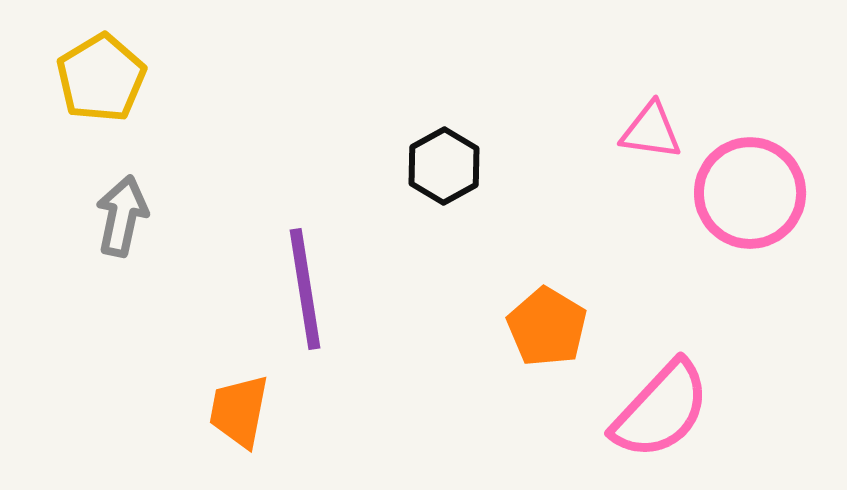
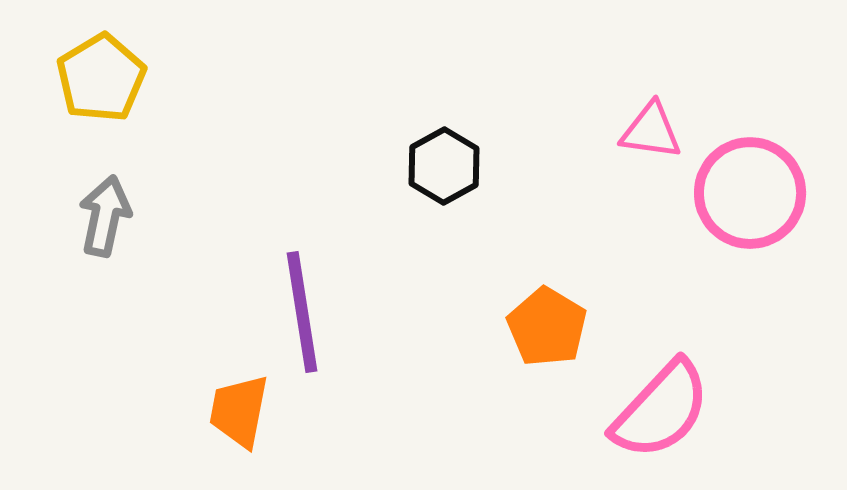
gray arrow: moved 17 px left
purple line: moved 3 px left, 23 px down
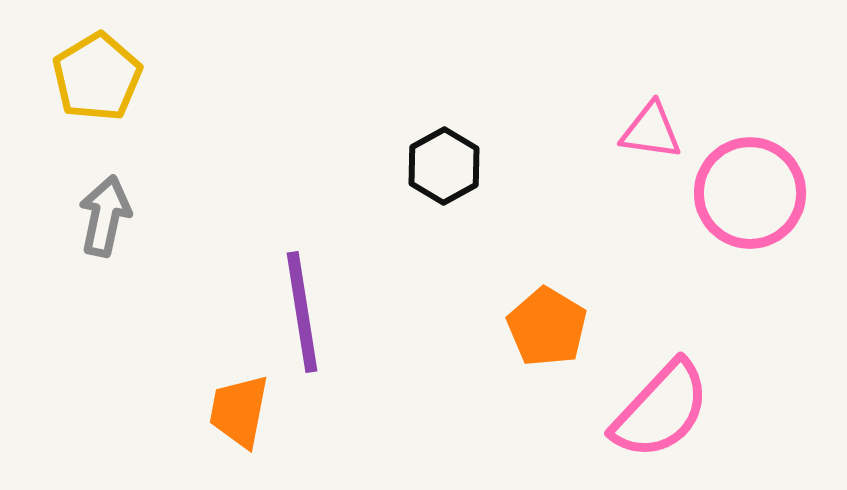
yellow pentagon: moved 4 px left, 1 px up
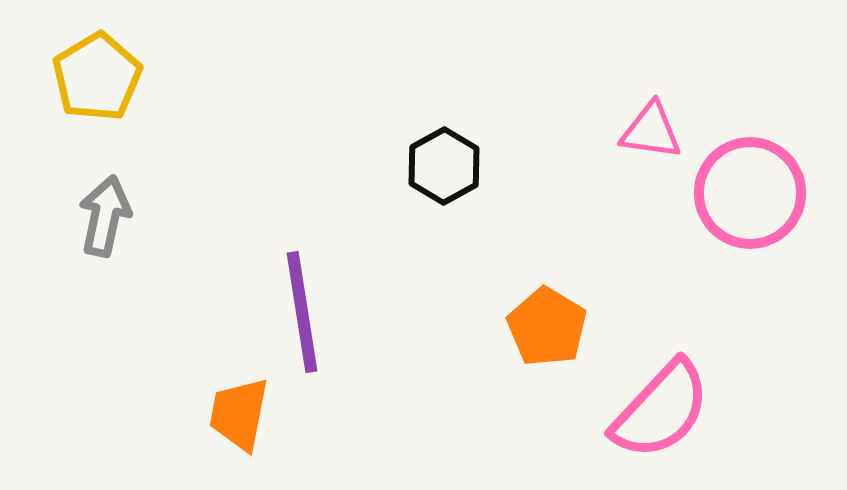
orange trapezoid: moved 3 px down
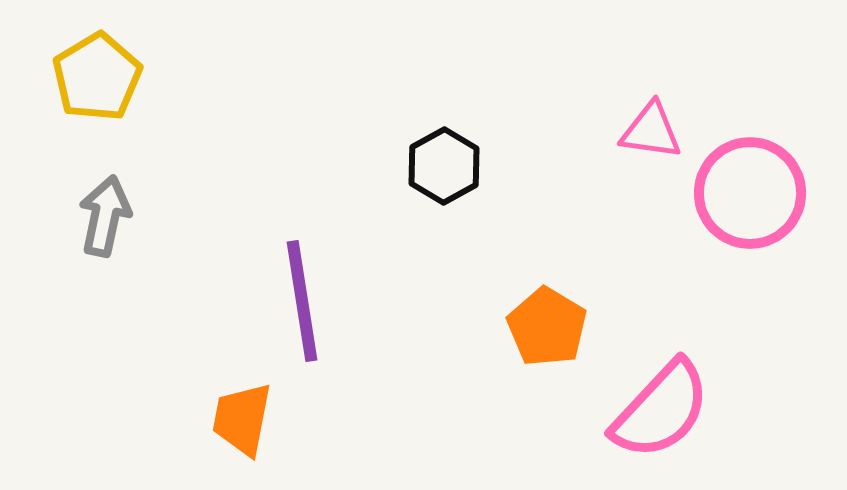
purple line: moved 11 px up
orange trapezoid: moved 3 px right, 5 px down
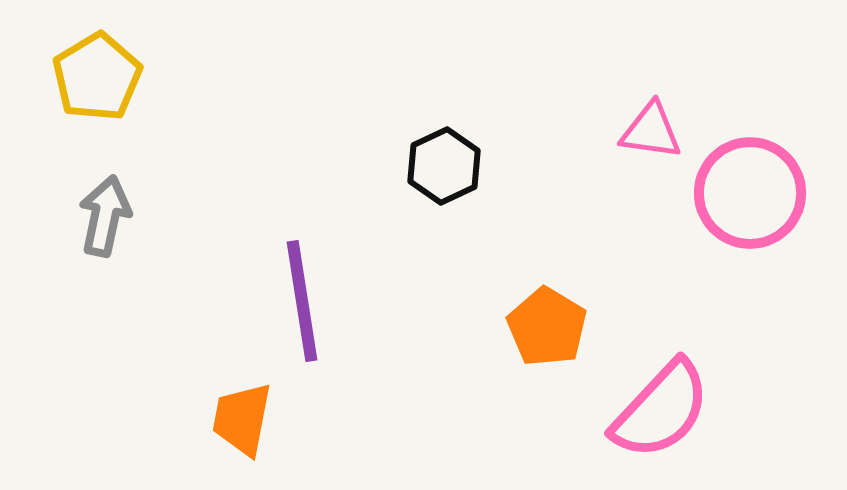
black hexagon: rotated 4 degrees clockwise
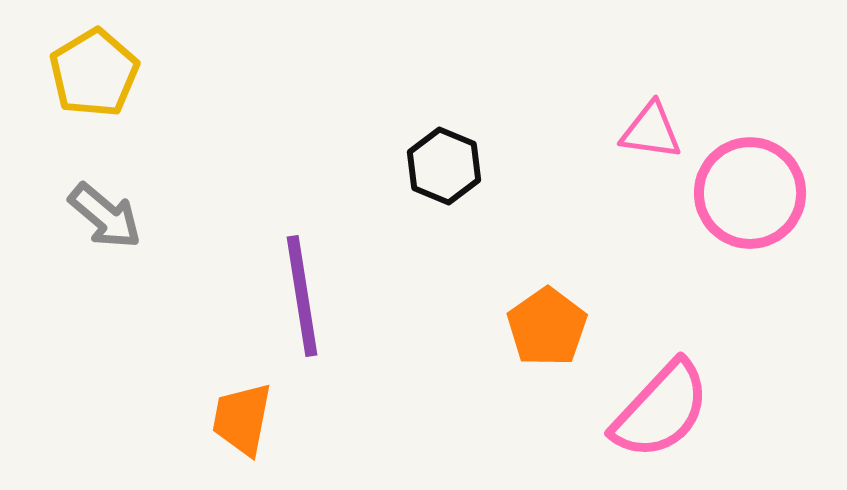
yellow pentagon: moved 3 px left, 4 px up
black hexagon: rotated 12 degrees counterclockwise
gray arrow: rotated 118 degrees clockwise
purple line: moved 5 px up
orange pentagon: rotated 6 degrees clockwise
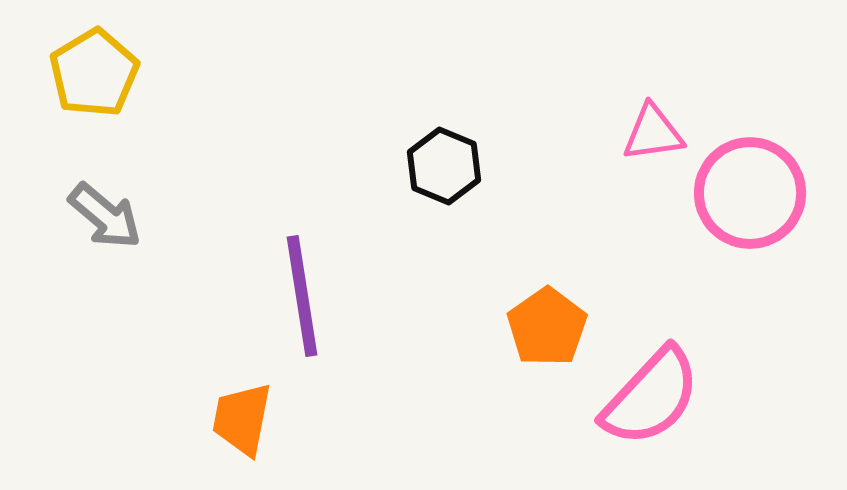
pink triangle: moved 2 px right, 2 px down; rotated 16 degrees counterclockwise
pink semicircle: moved 10 px left, 13 px up
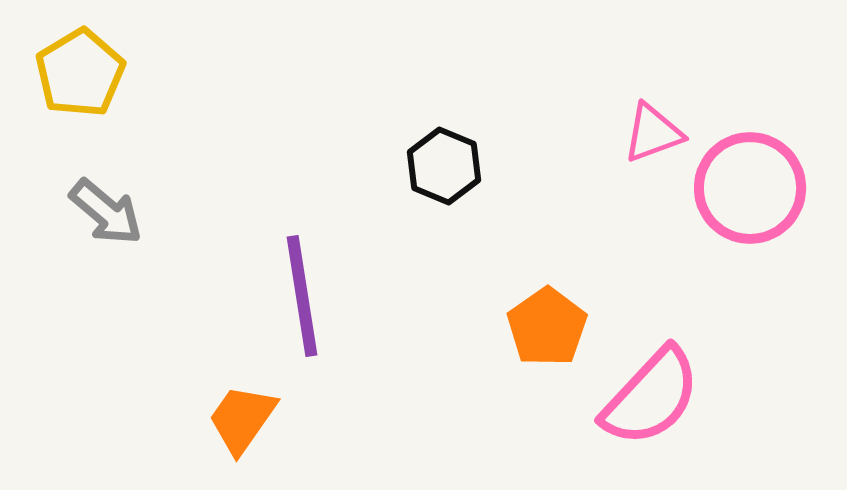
yellow pentagon: moved 14 px left
pink triangle: rotated 12 degrees counterclockwise
pink circle: moved 5 px up
gray arrow: moved 1 px right, 4 px up
orange trapezoid: rotated 24 degrees clockwise
